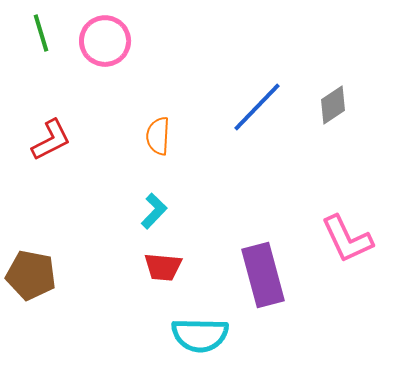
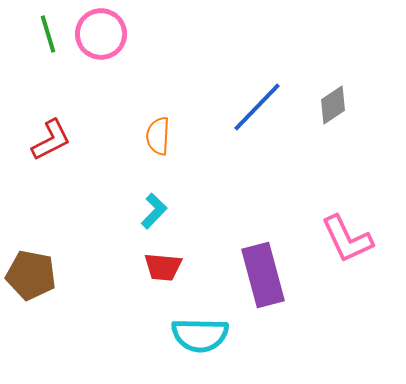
green line: moved 7 px right, 1 px down
pink circle: moved 4 px left, 7 px up
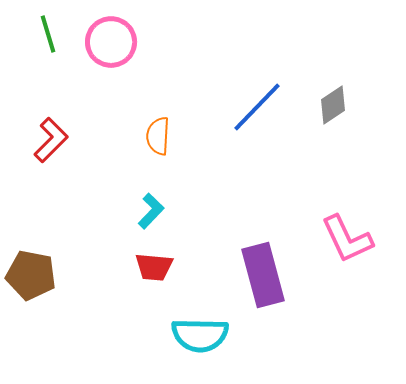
pink circle: moved 10 px right, 8 px down
red L-shape: rotated 18 degrees counterclockwise
cyan L-shape: moved 3 px left
red trapezoid: moved 9 px left
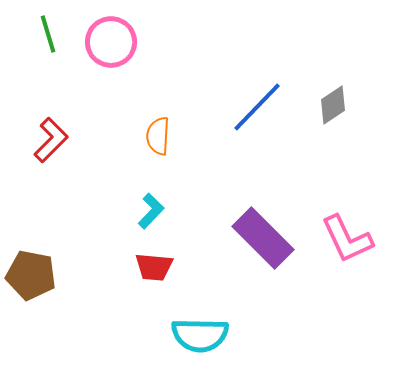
purple rectangle: moved 37 px up; rotated 30 degrees counterclockwise
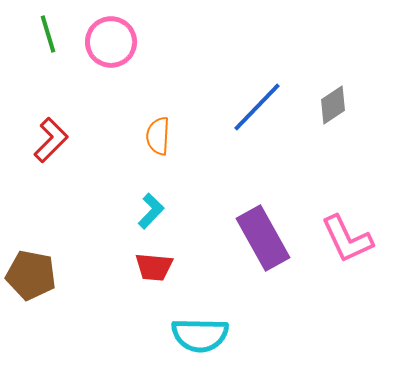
purple rectangle: rotated 16 degrees clockwise
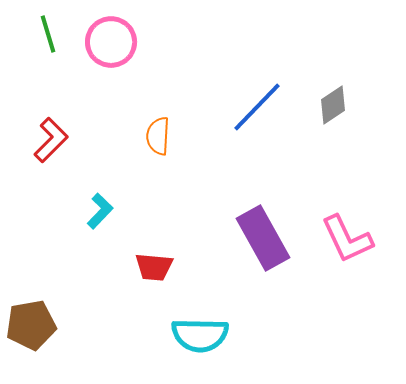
cyan L-shape: moved 51 px left
brown pentagon: moved 50 px down; rotated 21 degrees counterclockwise
